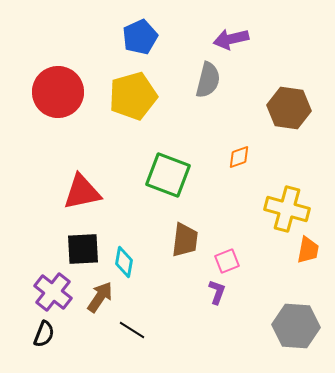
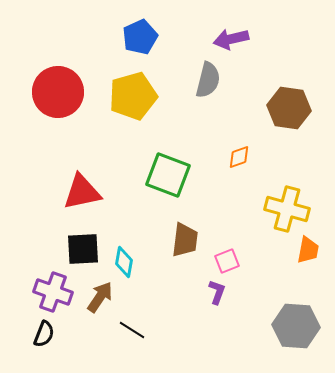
purple cross: rotated 18 degrees counterclockwise
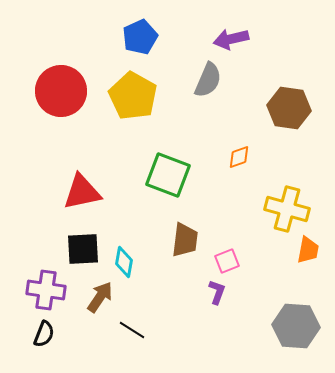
gray semicircle: rotated 9 degrees clockwise
red circle: moved 3 px right, 1 px up
yellow pentagon: rotated 27 degrees counterclockwise
purple cross: moved 7 px left, 2 px up; rotated 12 degrees counterclockwise
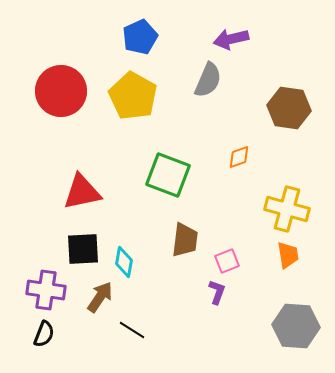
orange trapezoid: moved 20 px left, 5 px down; rotated 20 degrees counterclockwise
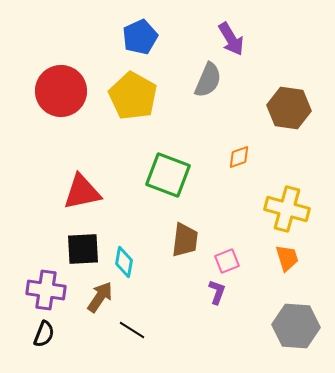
purple arrow: rotated 108 degrees counterclockwise
orange trapezoid: moved 1 px left, 3 px down; rotated 8 degrees counterclockwise
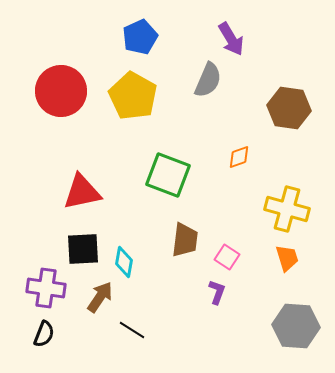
pink square: moved 4 px up; rotated 35 degrees counterclockwise
purple cross: moved 2 px up
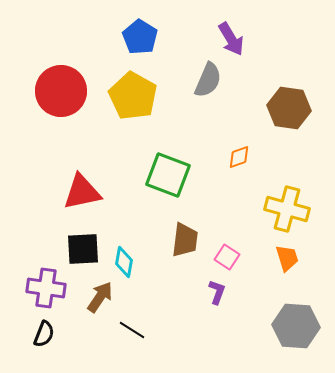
blue pentagon: rotated 16 degrees counterclockwise
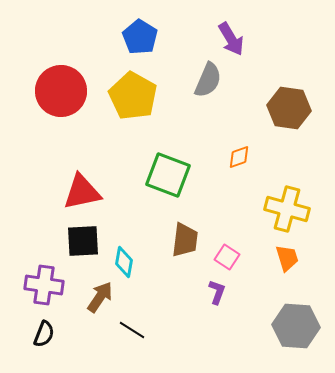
black square: moved 8 px up
purple cross: moved 2 px left, 3 px up
